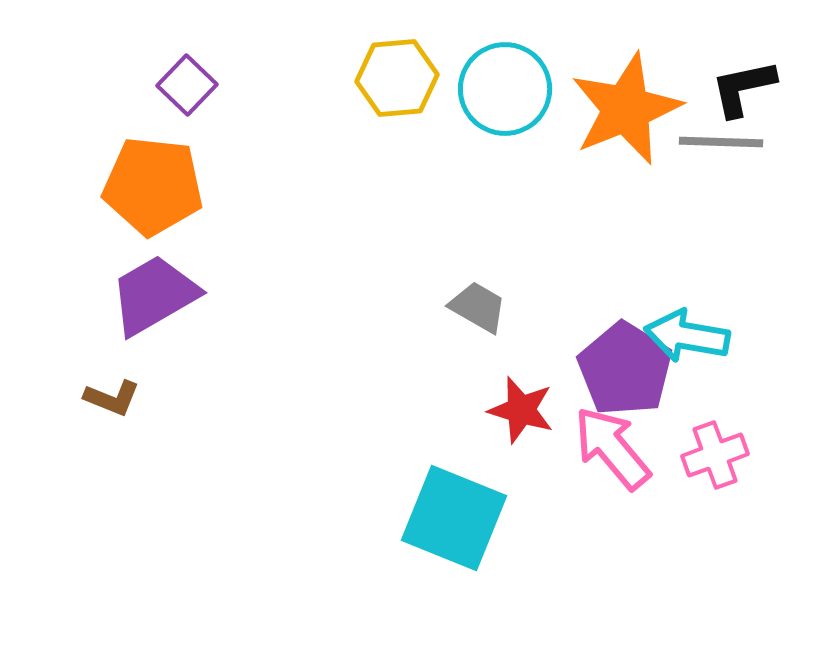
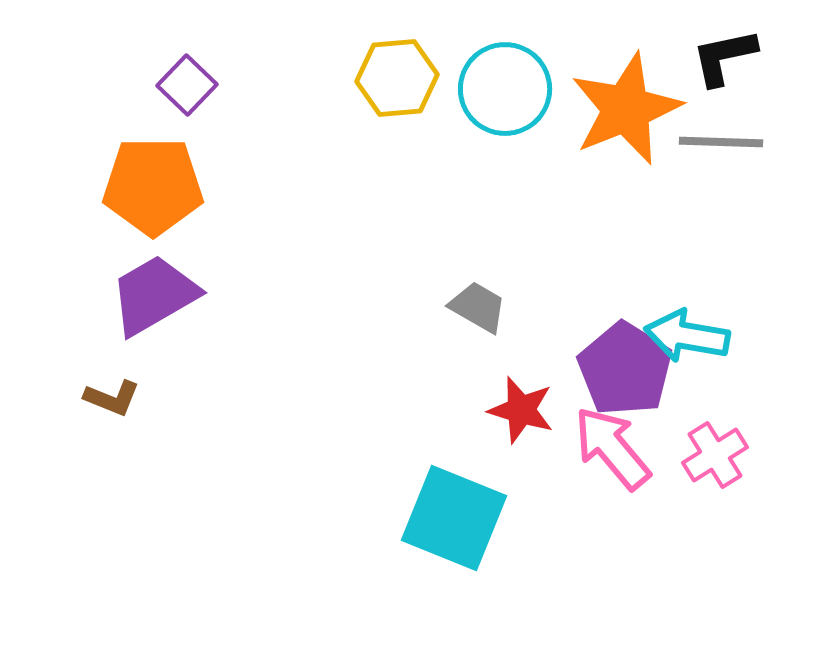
black L-shape: moved 19 px left, 31 px up
orange pentagon: rotated 6 degrees counterclockwise
pink cross: rotated 12 degrees counterclockwise
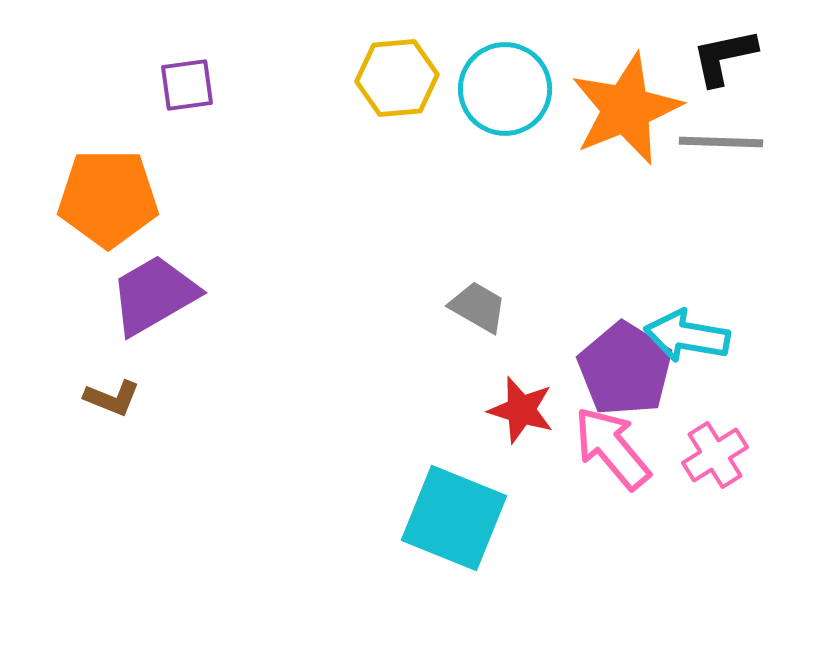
purple square: rotated 38 degrees clockwise
orange pentagon: moved 45 px left, 12 px down
